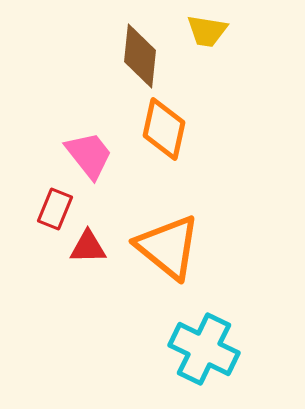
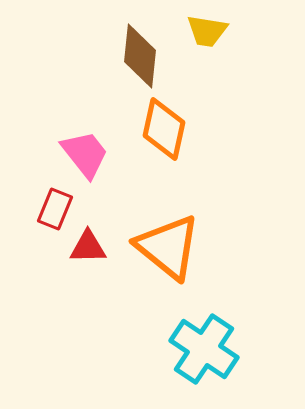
pink trapezoid: moved 4 px left, 1 px up
cyan cross: rotated 8 degrees clockwise
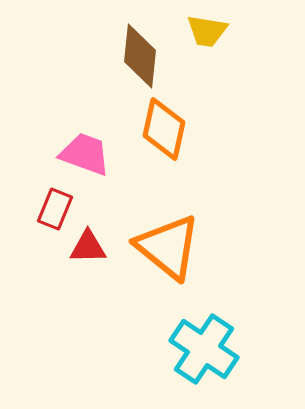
pink trapezoid: rotated 32 degrees counterclockwise
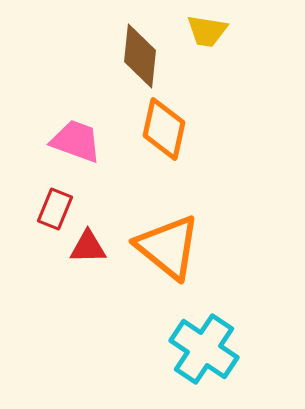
pink trapezoid: moved 9 px left, 13 px up
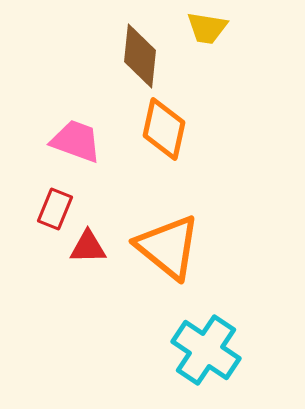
yellow trapezoid: moved 3 px up
cyan cross: moved 2 px right, 1 px down
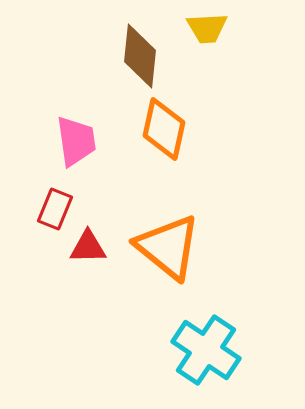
yellow trapezoid: rotated 12 degrees counterclockwise
pink trapezoid: rotated 62 degrees clockwise
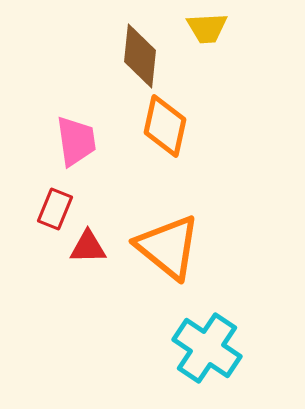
orange diamond: moved 1 px right, 3 px up
cyan cross: moved 1 px right, 2 px up
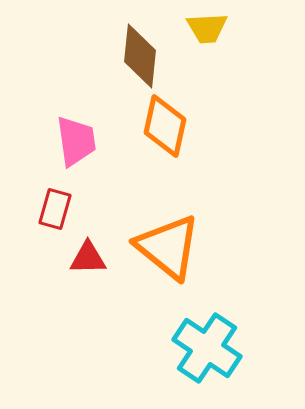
red rectangle: rotated 6 degrees counterclockwise
red triangle: moved 11 px down
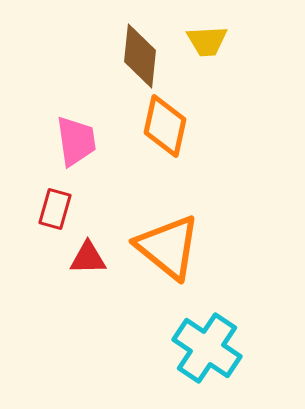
yellow trapezoid: moved 13 px down
